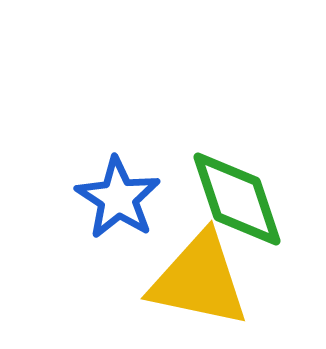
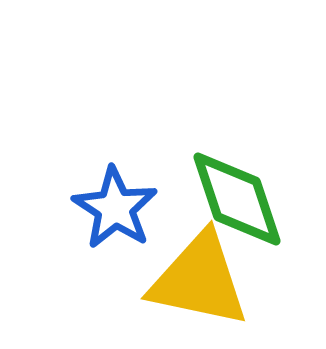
blue star: moved 3 px left, 10 px down
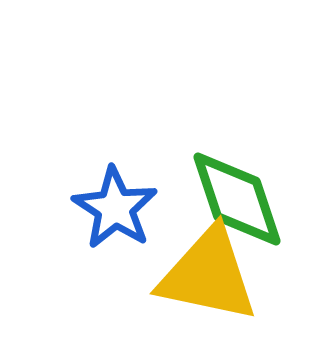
yellow triangle: moved 9 px right, 5 px up
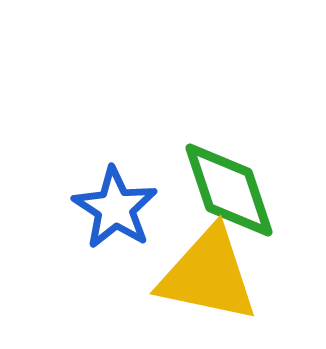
green diamond: moved 8 px left, 9 px up
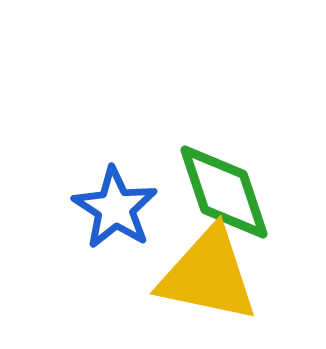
green diamond: moved 5 px left, 2 px down
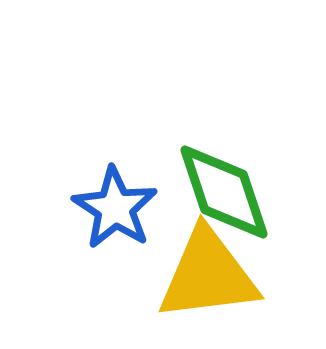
yellow triangle: rotated 19 degrees counterclockwise
